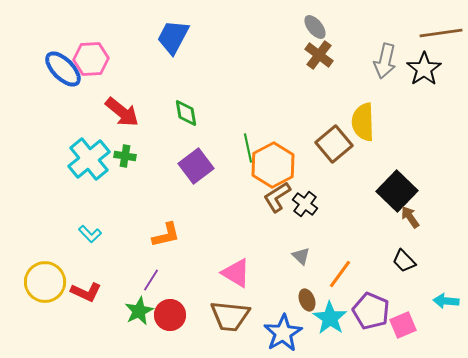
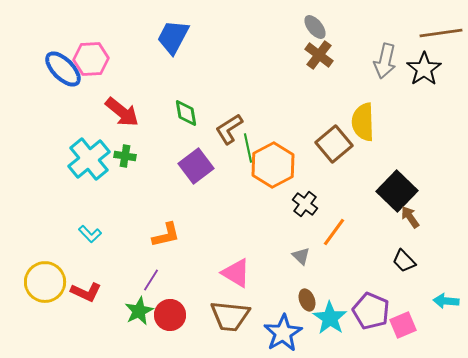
brown L-shape: moved 48 px left, 68 px up
orange line: moved 6 px left, 42 px up
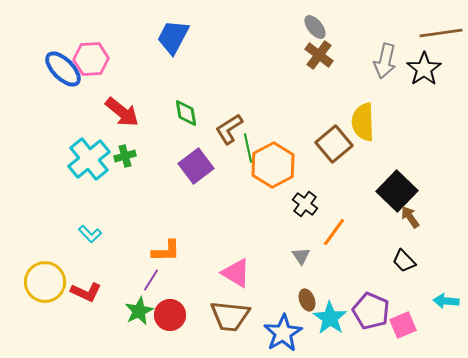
green cross: rotated 25 degrees counterclockwise
orange L-shape: moved 16 px down; rotated 12 degrees clockwise
gray triangle: rotated 12 degrees clockwise
